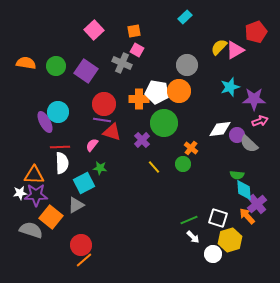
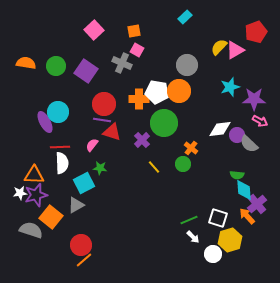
pink arrow at (260, 121): rotated 49 degrees clockwise
purple star at (36, 195): rotated 15 degrees counterclockwise
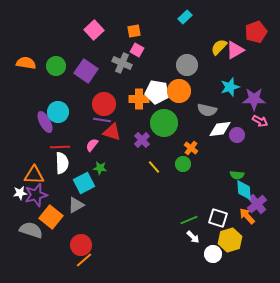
gray semicircle at (249, 144): moved 42 px left, 34 px up; rotated 30 degrees counterclockwise
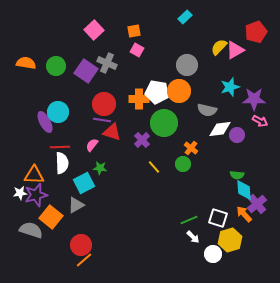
gray cross at (122, 63): moved 15 px left
orange arrow at (247, 216): moved 3 px left, 2 px up
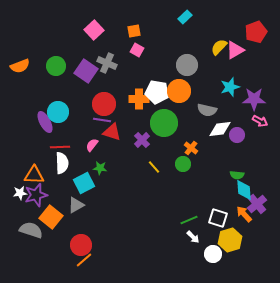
orange semicircle at (26, 63): moved 6 px left, 3 px down; rotated 150 degrees clockwise
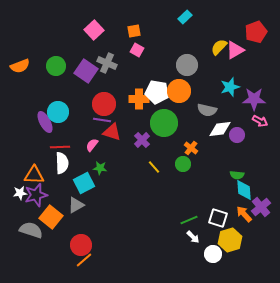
purple cross at (257, 204): moved 4 px right, 3 px down
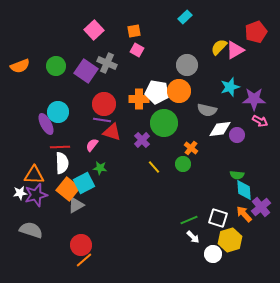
purple ellipse at (45, 122): moved 1 px right, 2 px down
orange square at (51, 217): moved 17 px right, 28 px up
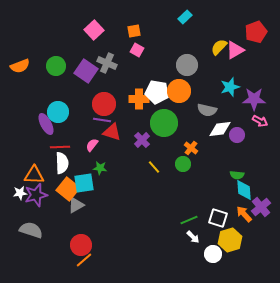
cyan square at (84, 183): rotated 20 degrees clockwise
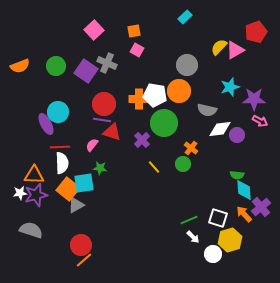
white pentagon at (157, 92): moved 2 px left, 3 px down
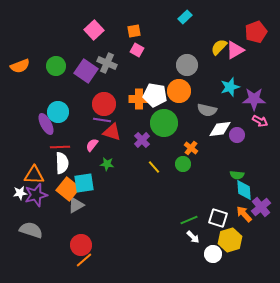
green star at (100, 168): moved 7 px right, 4 px up
